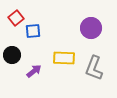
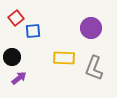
black circle: moved 2 px down
purple arrow: moved 15 px left, 7 px down
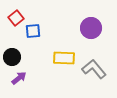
gray L-shape: moved 1 px down; rotated 120 degrees clockwise
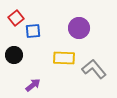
purple circle: moved 12 px left
black circle: moved 2 px right, 2 px up
purple arrow: moved 14 px right, 7 px down
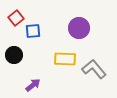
yellow rectangle: moved 1 px right, 1 px down
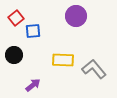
purple circle: moved 3 px left, 12 px up
yellow rectangle: moved 2 px left, 1 px down
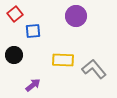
red square: moved 1 px left, 4 px up
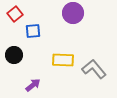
purple circle: moved 3 px left, 3 px up
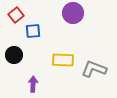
red square: moved 1 px right, 1 px down
gray L-shape: rotated 30 degrees counterclockwise
purple arrow: moved 1 px up; rotated 49 degrees counterclockwise
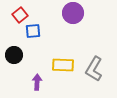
red square: moved 4 px right
yellow rectangle: moved 5 px down
gray L-shape: rotated 80 degrees counterclockwise
purple arrow: moved 4 px right, 2 px up
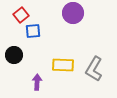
red square: moved 1 px right
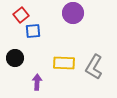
black circle: moved 1 px right, 3 px down
yellow rectangle: moved 1 px right, 2 px up
gray L-shape: moved 2 px up
